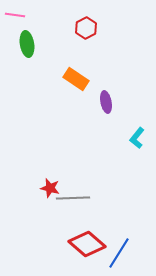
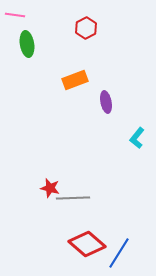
orange rectangle: moved 1 px left, 1 px down; rotated 55 degrees counterclockwise
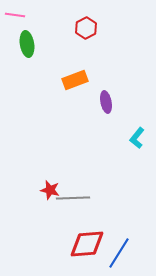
red star: moved 2 px down
red diamond: rotated 45 degrees counterclockwise
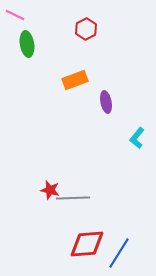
pink line: rotated 18 degrees clockwise
red hexagon: moved 1 px down
